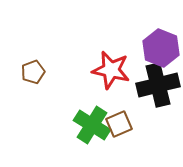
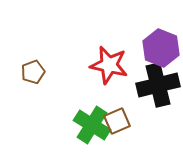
red star: moved 2 px left, 5 px up
brown square: moved 2 px left, 3 px up
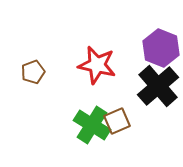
red star: moved 12 px left
black cross: moved 1 px down; rotated 27 degrees counterclockwise
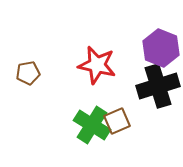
brown pentagon: moved 5 px left, 1 px down; rotated 10 degrees clockwise
black cross: rotated 24 degrees clockwise
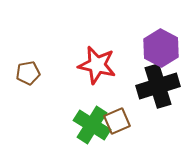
purple hexagon: rotated 6 degrees clockwise
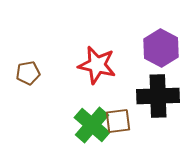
black cross: moved 10 px down; rotated 15 degrees clockwise
brown square: moved 1 px right; rotated 16 degrees clockwise
green cross: rotated 9 degrees clockwise
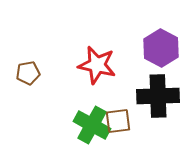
green cross: rotated 12 degrees counterclockwise
